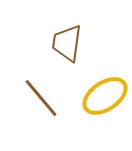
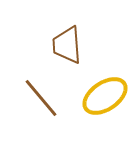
brown trapezoid: moved 2 px down; rotated 12 degrees counterclockwise
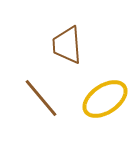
yellow ellipse: moved 3 px down
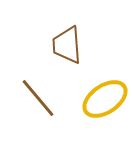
brown line: moved 3 px left
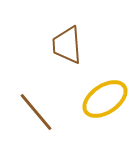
brown line: moved 2 px left, 14 px down
